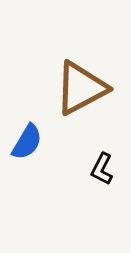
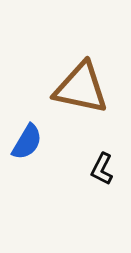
brown triangle: rotated 40 degrees clockwise
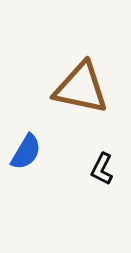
blue semicircle: moved 1 px left, 10 px down
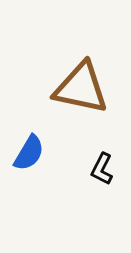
blue semicircle: moved 3 px right, 1 px down
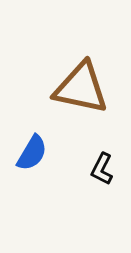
blue semicircle: moved 3 px right
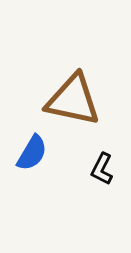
brown triangle: moved 8 px left, 12 px down
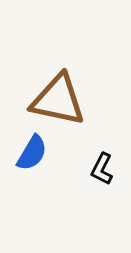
brown triangle: moved 15 px left
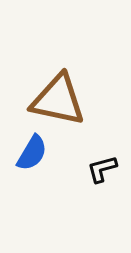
black L-shape: rotated 48 degrees clockwise
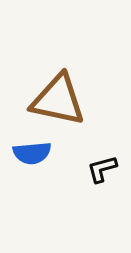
blue semicircle: rotated 54 degrees clockwise
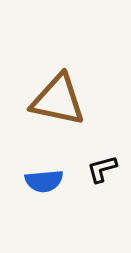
blue semicircle: moved 12 px right, 28 px down
